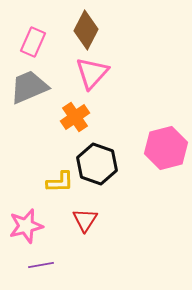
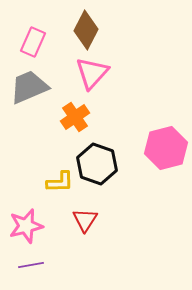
purple line: moved 10 px left
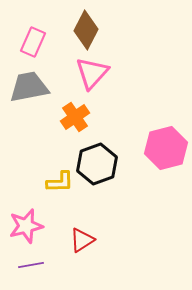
gray trapezoid: rotated 12 degrees clockwise
black hexagon: rotated 21 degrees clockwise
red triangle: moved 3 px left, 20 px down; rotated 24 degrees clockwise
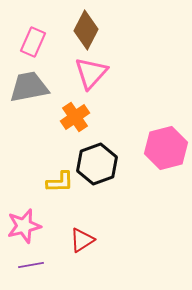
pink triangle: moved 1 px left
pink star: moved 2 px left
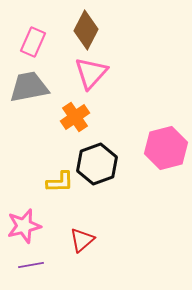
red triangle: rotated 8 degrees counterclockwise
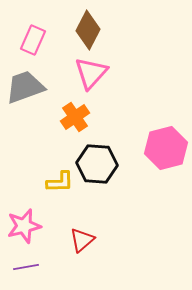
brown diamond: moved 2 px right
pink rectangle: moved 2 px up
gray trapezoid: moved 4 px left; rotated 9 degrees counterclockwise
black hexagon: rotated 24 degrees clockwise
purple line: moved 5 px left, 2 px down
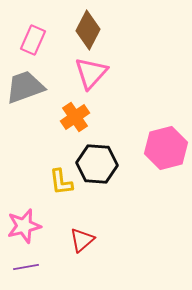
yellow L-shape: moved 1 px right; rotated 84 degrees clockwise
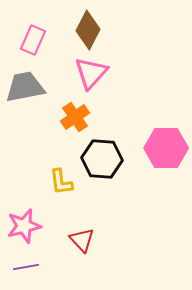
gray trapezoid: rotated 9 degrees clockwise
pink hexagon: rotated 15 degrees clockwise
black hexagon: moved 5 px right, 5 px up
red triangle: rotated 32 degrees counterclockwise
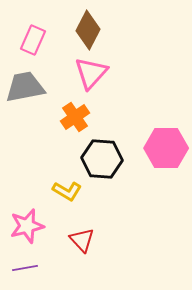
yellow L-shape: moved 6 px right, 9 px down; rotated 52 degrees counterclockwise
pink star: moved 3 px right
purple line: moved 1 px left, 1 px down
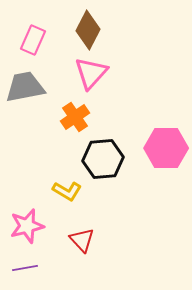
black hexagon: moved 1 px right; rotated 9 degrees counterclockwise
